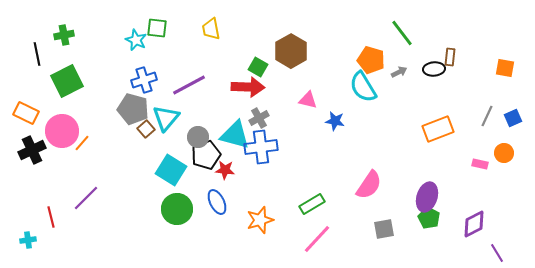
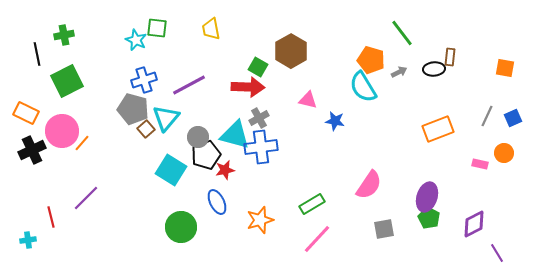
red star at (225, 170): rotated 18 degrees counterclockwise
green circle at (177, 209): moved 4 px right, 18 px down
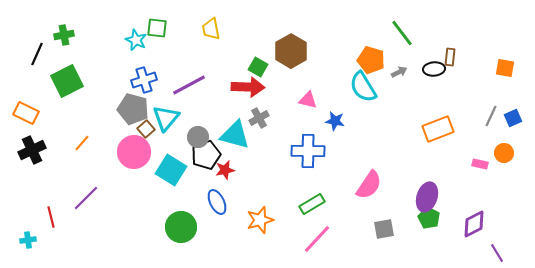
black line at (37, 54): rotated 35 degrees clockwise
gray line at (487, 116): moved 4 px right
pink circle at (62, 131): moved 72 px right, 21 px down
blue cross at (261, 147): moved 47 px right, 4 px down; rotated 8 degrees clockwise
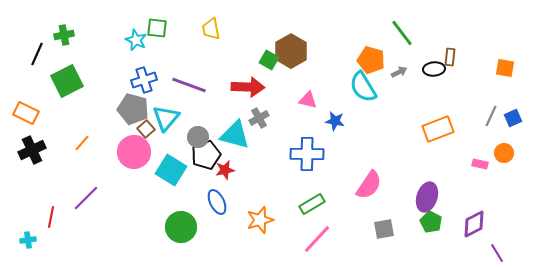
green square at (258, 67): moved 11 px right, 7 px up
purple line at (189, 85): rotated 48 degrees clockwise
blue cross at (308, 151): moved 1 px left, 3 px down
red line at (51, 217): rotated 25 degrees clockwise
green pentagon at (429, 218): moved 2 px right, 4 px down
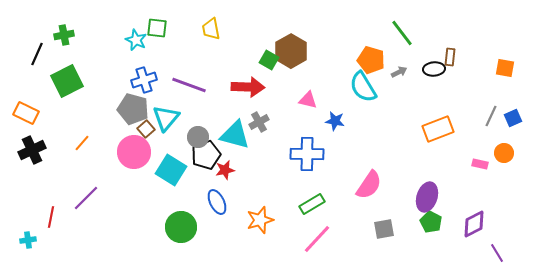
gray cross at (259, 118): moved 4 px down
